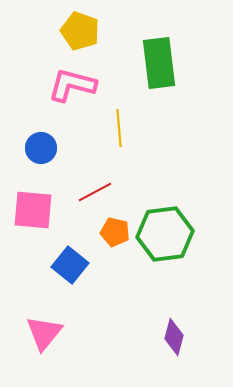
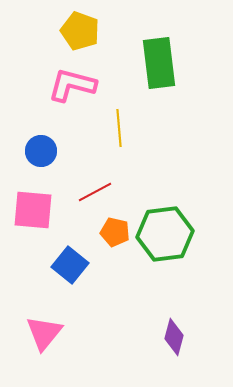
blue circle: moved 3 px down
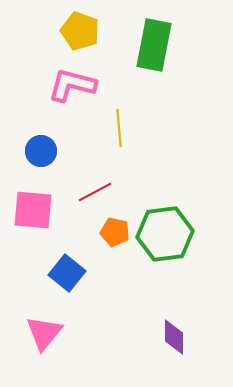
green rectangle: moved 5 px left, 18 px up; rotated 18 degrees clockwise
blue square: moved 3 px left, 8 px down
purple diamond: rotated 15 degrees counterclockwise
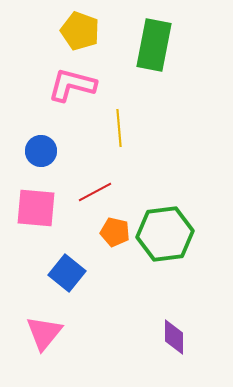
pink square: moved 3 px right, 2 px up
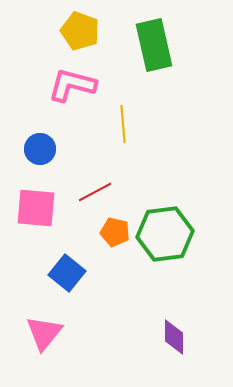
green rectangle: rotated 24 degrees counterclockwise
yellow line: moved 4 px right, 4 px up
blue circle: moved 1 px left, 2 px up
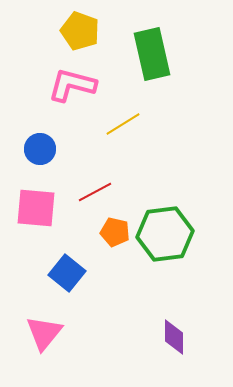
green rectangle: moved 2 px left, 9 px down
yellow line: rotated 63 degrees clockwise
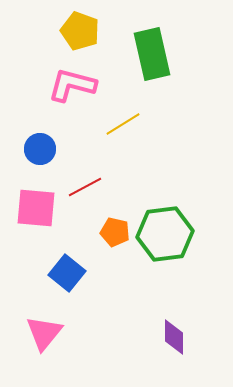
red line: moved 10 px left, 5 px up
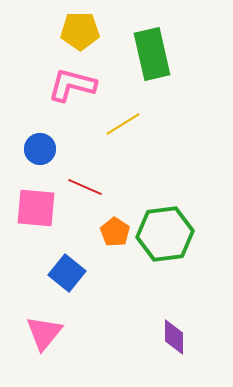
yellow pentagon: rotated 21 degrees counterclockwise
red line: rotated 52 degrees clockwise
orange pentagon: rotated 20 degrees clockwise
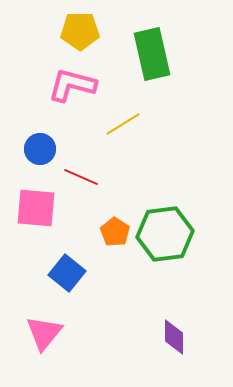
red line: moved 4 px left, 10 px up
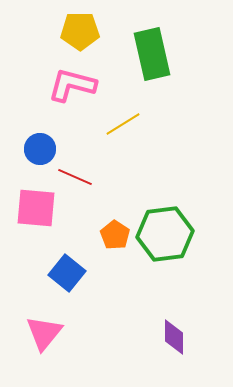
red line: moved 6 px left
orange pentagon: moved 3 px down
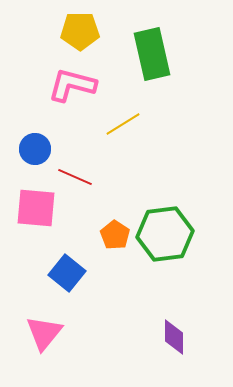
blue circle: moved 5 px left
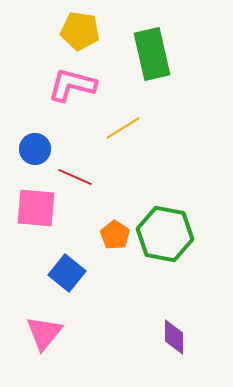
yellow pentagon: rotated 9 degrees clockwise
yellow line: moved 4 px down
green hexagon: rotated 18 degrees clockwise
